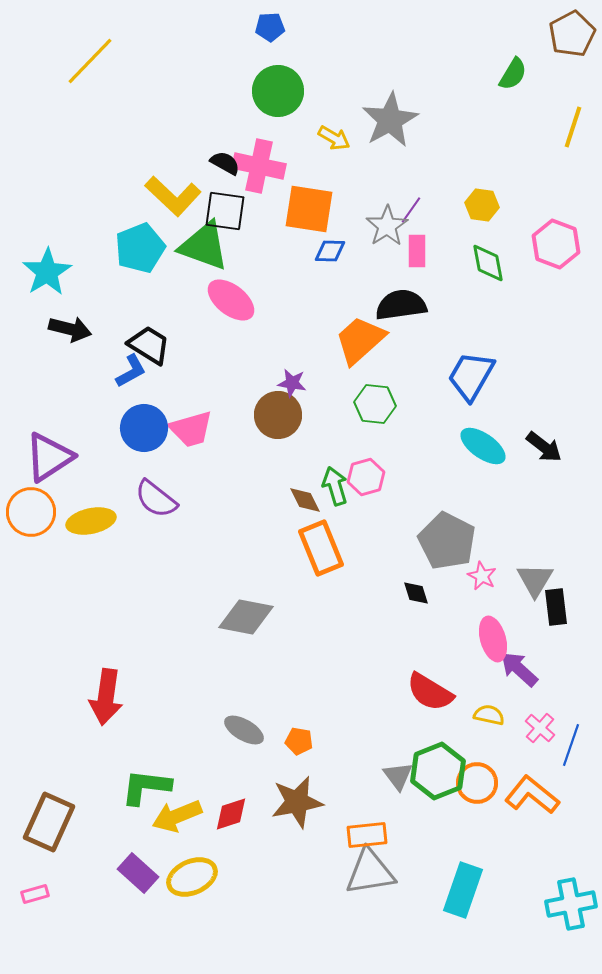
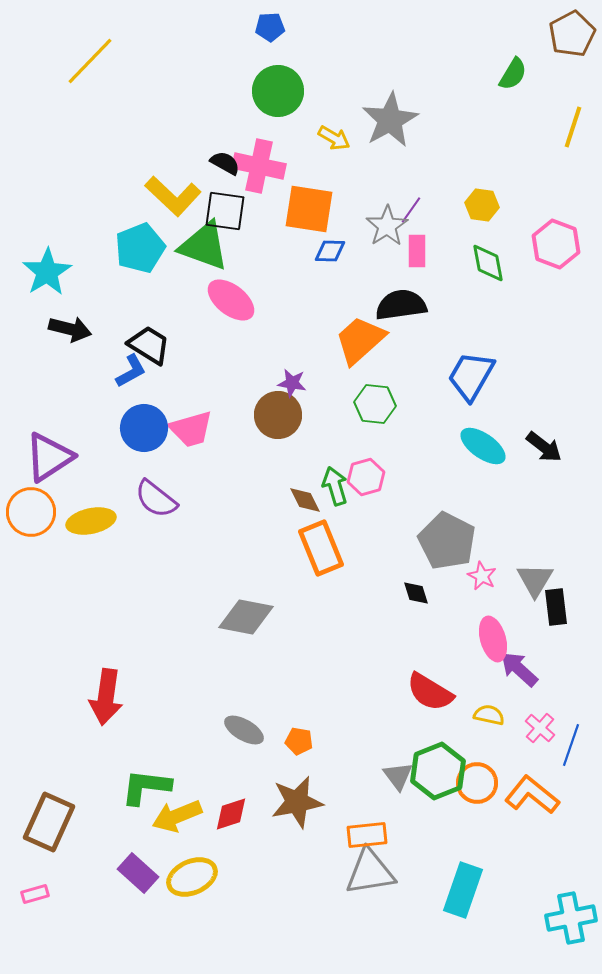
cyan cross at (571, 904): moved 14 px down
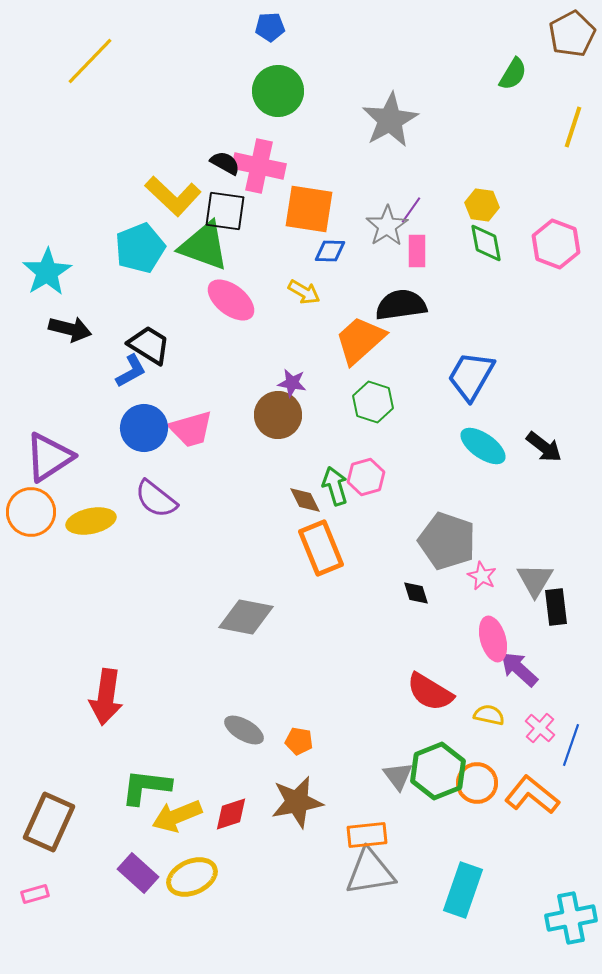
yellow arrow at (334, 138): moved 30 px left, 154 px down
green diamond at (488, 263): moved 2 px left, 20 px up
green hexagon at (375, 404): moved 2 px left, 2 px up; rotated 12 degrees clockwise
gray pentagon at (447, 541): rotated 8 degrees counterclockwise
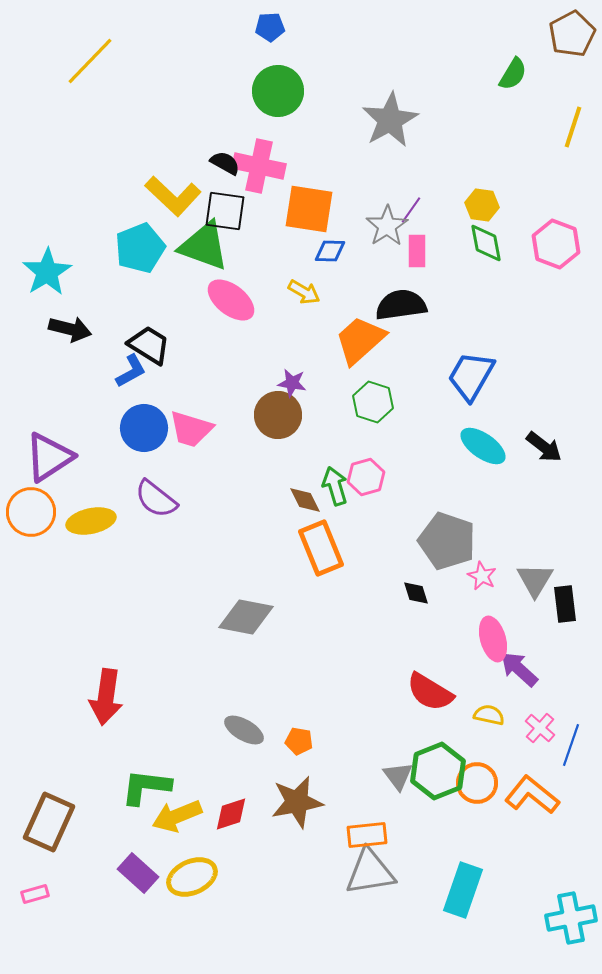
pink trapezoid at (191, 429): rotated 33 degrees clockwise
black rectangle at (556, 607): moved 9 px right, 3 px up
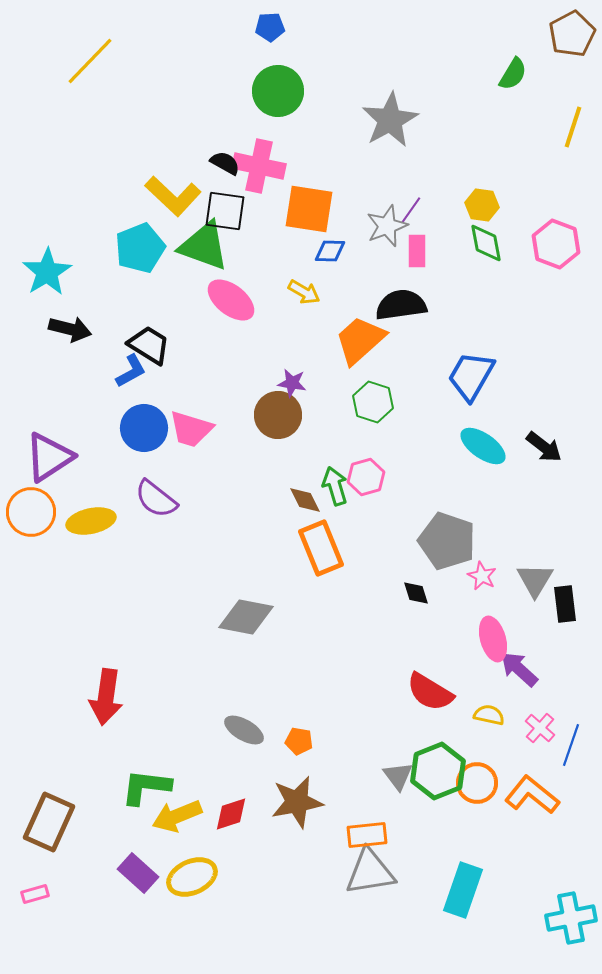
gray star at (387, 226): rotated 12 degrees clockwise
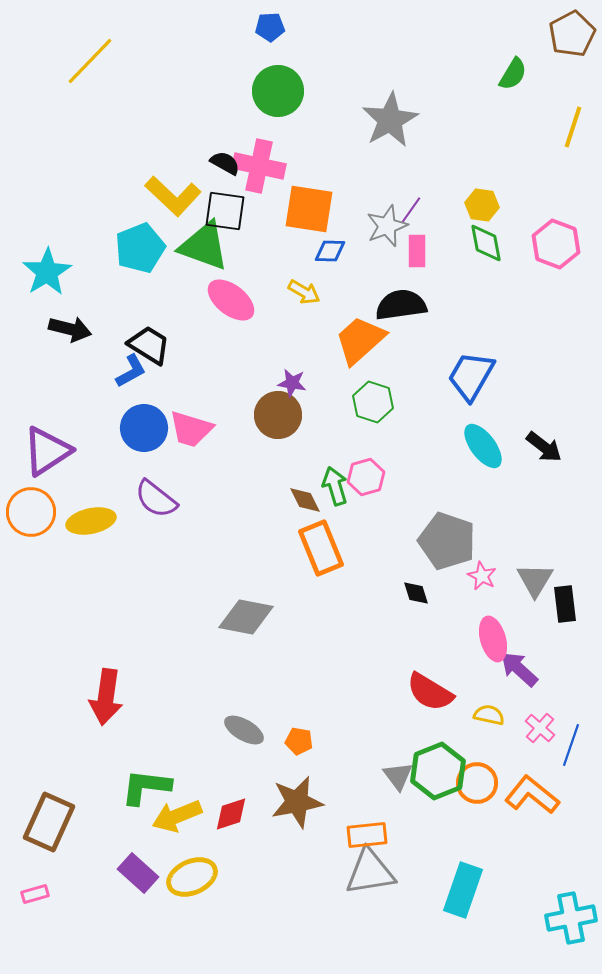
cyan ellipse at (483, 446): rotated 18 degrees clockwise
purple triangle at (49, 457): moved 2 px left, 6 px up
